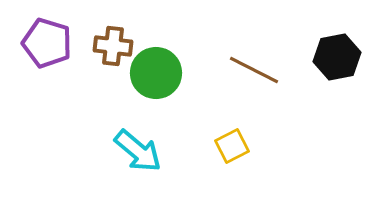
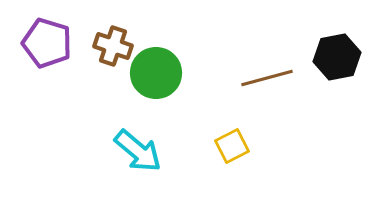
brown cross: rotated 12 degrees clockwise
brown line: moved 13 px right, 8 px down; rotated 42 degrees counterclockwise
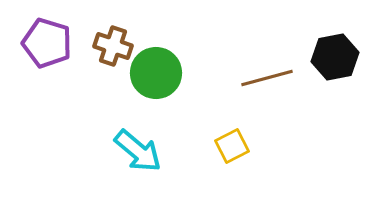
black hexagon: moved 2 px left
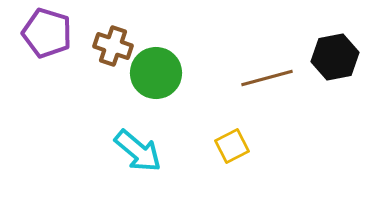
purple pentagon: moved 10 px up
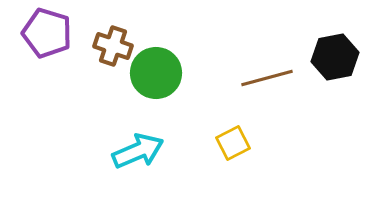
yellow square: moved 1 px right, 3 px up
cyan arrow: rotated 63 degrees counterclockwise
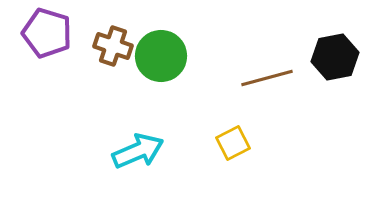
green circle: moved 5 px right, 17 px up
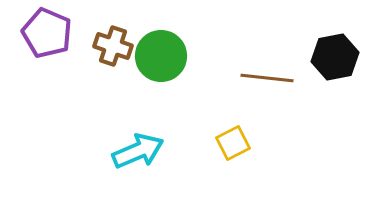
purple pentagon: rotated 6 degrees clockwise
brown line: rotated 21 degrees clockwise
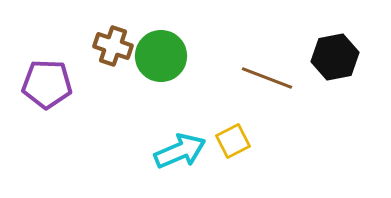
purple pentagon: moved 51 px down; rotated 21 degrees counterclockwise
brown line: rotated 15 degrees clockwise
yellow square: moved 2 px up
cyan arrow: moved 42 px right
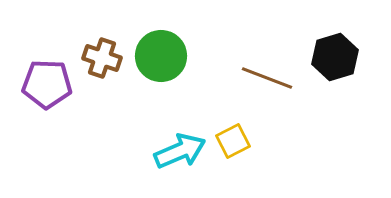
brown cross: moved 11 px left, 12 px down
black hexagon: rotated 6 degrees counterclockwise
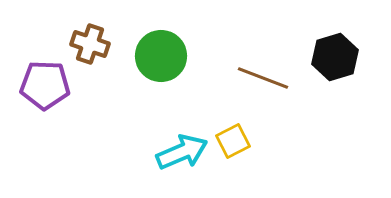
brown cross: moved 12 px left, 14 px up
brown line: moved 4 px left
purple pentagon: moved 2 px left, 1 px down
cyan arrow: moved 2 px right, 1 px down
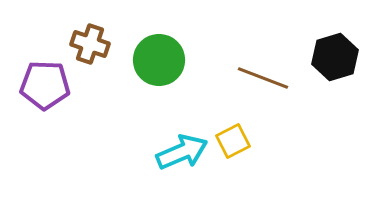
green circle: moved 2 px left, 4 px down
